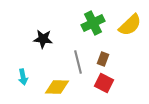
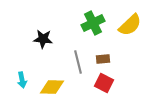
brown rectangle: rotated 64 degrees clockwise
cyan arrow: moved 1 px left, 3 px down
yellow diamond: moved 5 px left
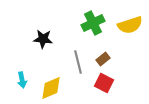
yellow semicircle: rotated 25 degrees clockwise
brown rectangle: rotated 32 degrees counterclockwise
yellow diamond: moved 1 px left, 1 px down; rotated 25 degrees counterclockwise
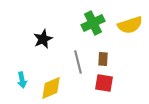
black star: rotated 30 degrees counterclockwise
brown rectangle: rotated 48 degrees counterclockwise
red square: rotated 18 degrees counterclockwise
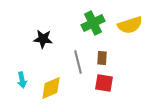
black star: rotated 30 degrees clockwise
brown rectangle: moved 1 px left, 1 px up
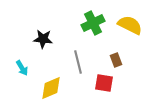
yellow semicircle: rotated 135 degrees counterclockwise
brown rectangle: moved 14 px right, 2 px down; rotated 24 degrees counterclockwise
cyan arrow: moved 12 px up; rotated 21 degrees counterclockwise
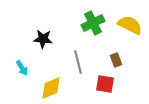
red square: moved 1 px right, 1 px down
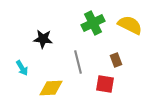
yellow diamond: rotated 20 degrees clockwise
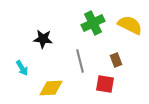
gray line: moved 2 px right, 1 px up
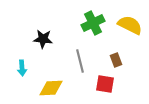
cyan arrow: rotated 28 degrees clockwise
